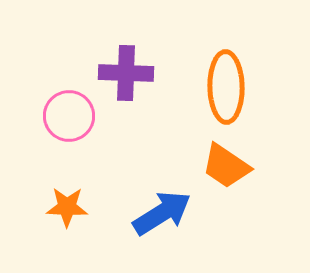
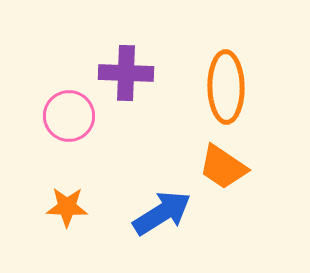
orange trapezoid: moved 3 px left, 1 px down
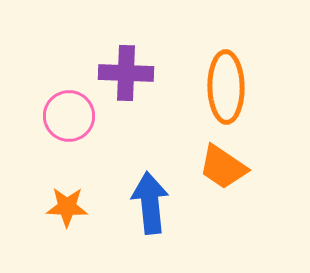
blue arrow: moved 12 px left, 10 px up; rotated 64 degrees counterclockwise
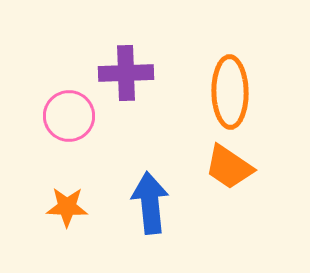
purple cross: rotated 4 degrees counterclockwise
orange ellipse: moved 4 px right, 5 px down
orange trapezoid: moved 6 px right
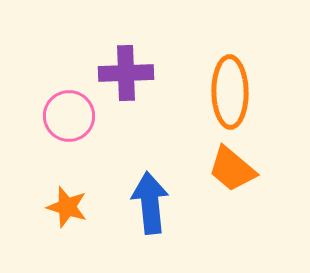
orange trapezoid: moved 3 px right, 2 px down; rotated 6 degrees clockwise
orange star: rotated 15 degrees clockwise
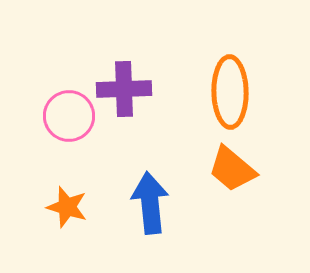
purple cross: moved 2 px left, 16 px down
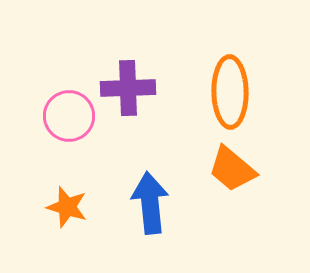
purple cross: moved 4 px right, 1 px up
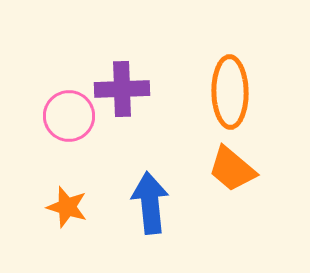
purple cross: moved 6 px left, 1 px down
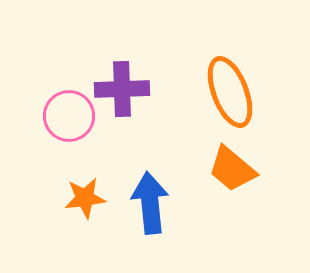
orange ellipse: rotated 20 degrees counterclockwise
orange star: moved 18 px right, 9 px up; rotated 24 degrees counterclockwise
